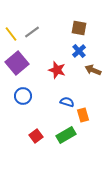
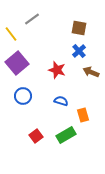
gray line: moved 13 px up
brown arrow: moved 2 px left, 2 px down
blue semicircle: moved 6 px left, 1 px up
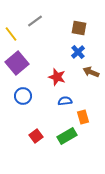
gray line: moved 3 px right, 2 px down
blue cross: moved 1 px left, 1 px down
red star: moved 7 px down
blue semicircle: moved 4 px right; rotated 24 degrees counterclockwise
orange rectangle: moved 2 px down
green rectangle: moved 1 px right, 1 px down
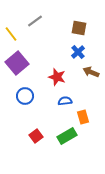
blue circle: moved 2 px right
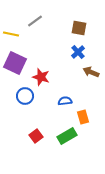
yellow line: rotated 42 degrees counterclockwise
purple square: moved 2 px left; rotated 25 degrees counterclockwise
red star: moved 16 px left
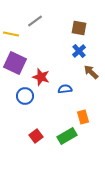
blue cross: moved 1 px right, 1 px up
brown arrow: rotated 21 degrees clockwise
blue semicircle: moved 12 px up
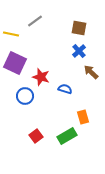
blue semicircle: rotated 24 degrees clockwise
